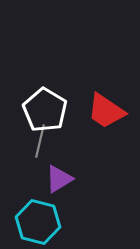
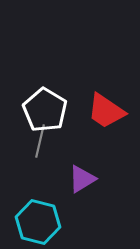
purple triangle: moved 23 px right
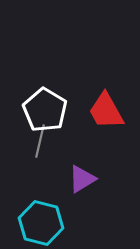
red trapezoid: rotated 27 degrees clockwise
cyan hexagon: moved 3 px right, 1 px down
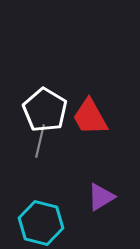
red trapezoid: moved 16 px left, 6 px down
purple triangle: moved 19 px right, 18 px down
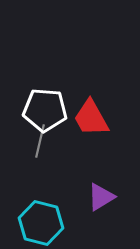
white pentagon: rotated 27 degrees counterclockwise
red trapezoid: moved 1 px right, 1 px down
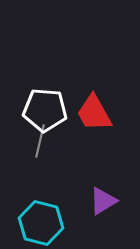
red trapezoid: moved 3 px right, 5 px up
purple triangle: moved 2 px right, 4 px down
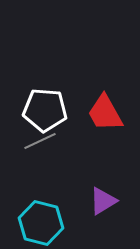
red trapezoid: moved 11 px right
gray line: rotated 52 degrees clockwise
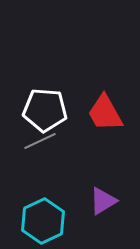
cyan hexagon: moved 2 px right, 2 px up; rotated 21 degrees clockwise
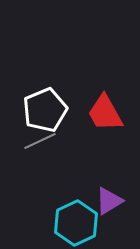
white pentagon: rotated 27 degrees counterclockwise
purple triangle: moved 6 px right
cyan hexagon: moved 33 px right, 2 px down
